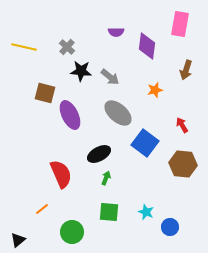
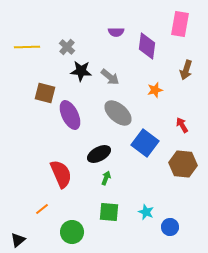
yellow line: moved 3 px right; rotated 15 degrees counterclockwise
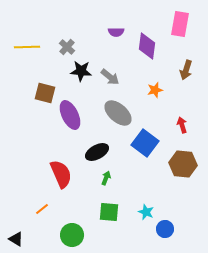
red arrow: rotated 14 degrees clockwise
black ellipse: moved 2 px left, 2 px up
blue circle: moved 5 px left, 2 px down
green circle: moved 3 px down
black triangle: moved 2 px left, 1 px up; rotated 49 degrees counterclockwise
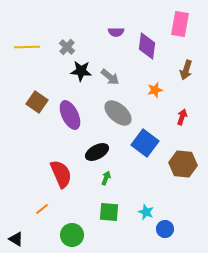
brown square: moved 8 px left, 9 px down; rotated 20 degrees clockwise
red arrow: moved 8 px up; rotated 35 degrees clockwise
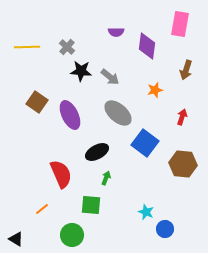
green square: moved 18 px left, 7 px up
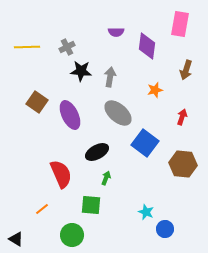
gray cross: rotated 21 degrees clockwise
gray arrow: rotated 120 degrees counterclockwise
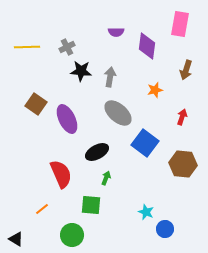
brown square: moved 1 px left, 2 px down
purple ellipse: moved 3 px left, 4 px down
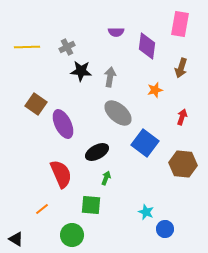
brown arrow: moved 5 px left, 2 px up
purple ellipse: moved 4 px left, 5 px down
